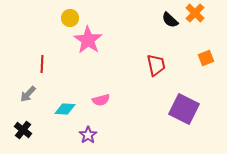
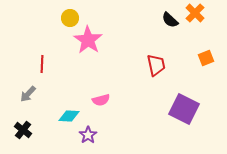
cyan diamond: moved 4 px right, 7 px down
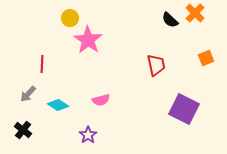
cyan diamond: moved 11 px left, 11 px up; rotated 30 degrees clockwise
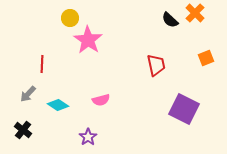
purple star: moved 2 px down
